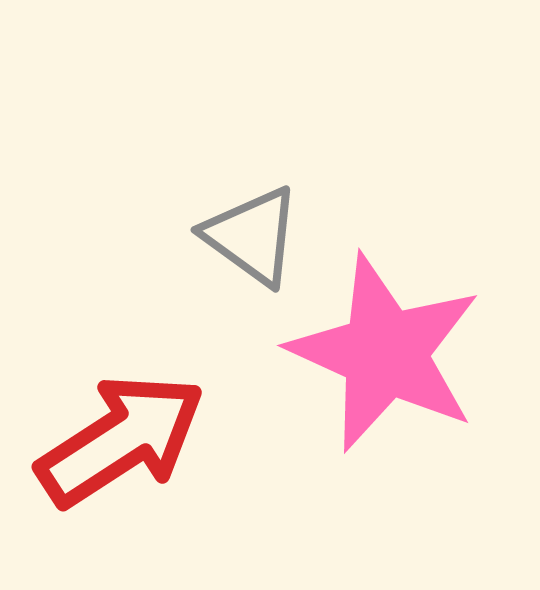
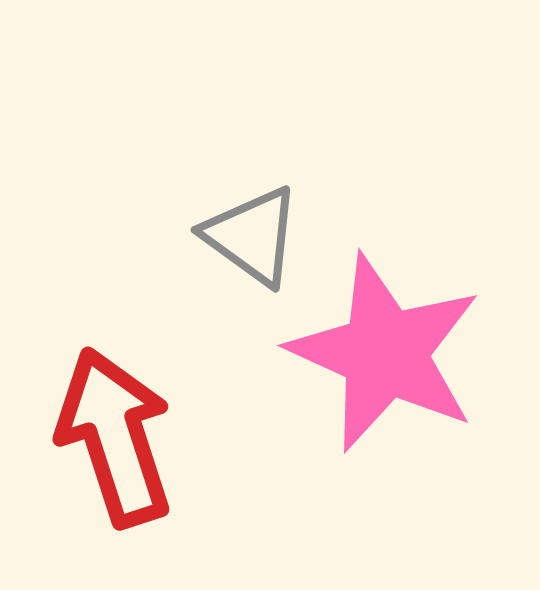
red arrow: moved 6 px left, 3 px up; rotated 75 degrees counterclockwise
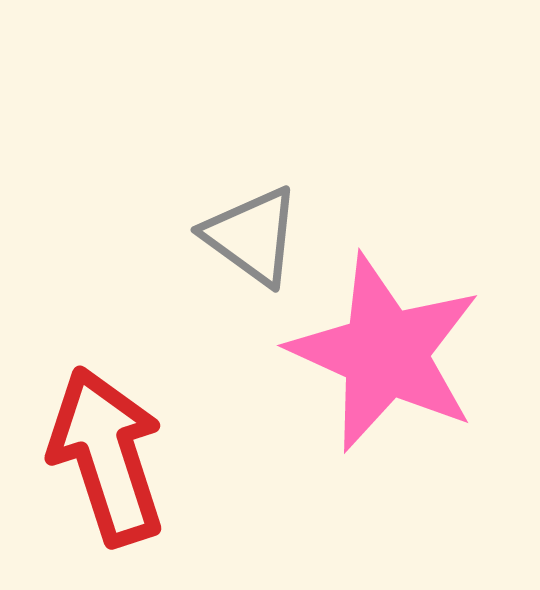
red arrow: moved 8 px left, 19 px down
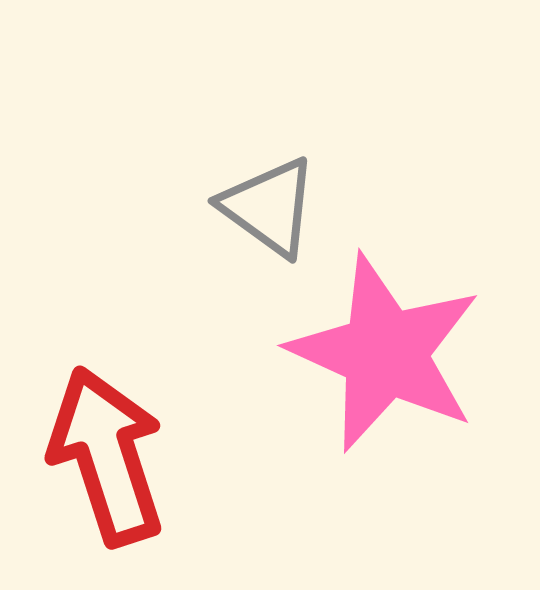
gray triangle: moved 17 px right, 29 px up
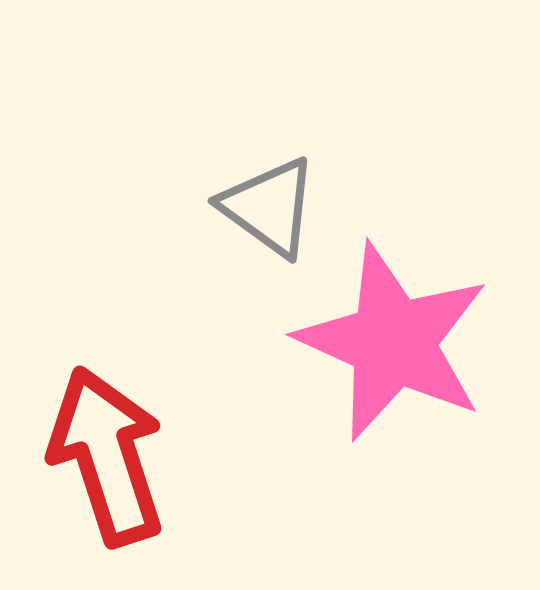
pink star: moved 8 px right, 11 px up
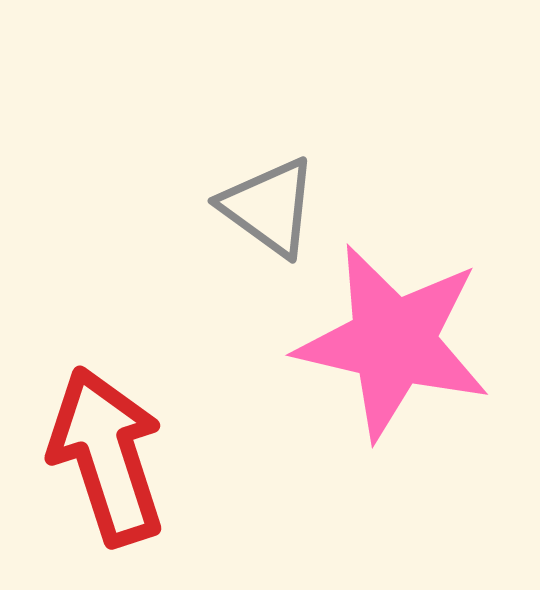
pink star: rotated 11 degrees counterclockwise
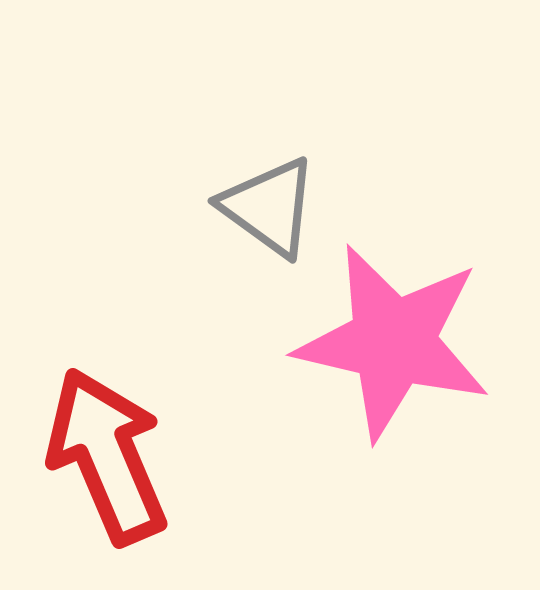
red arrow: rotated 5 degrees counterclockwise
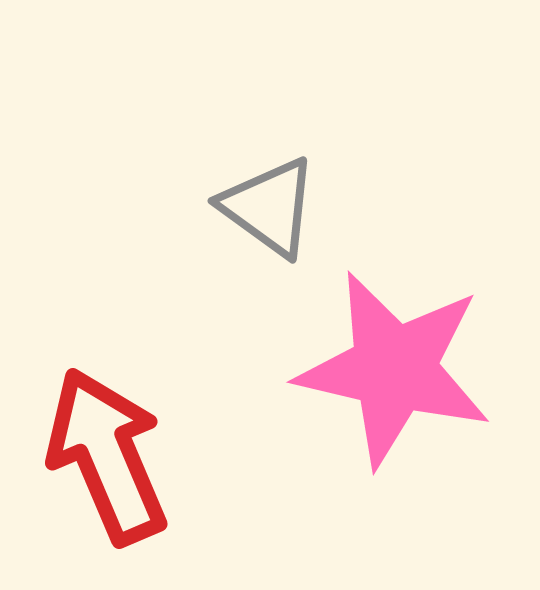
pink star: moved 1 px right, 27 px down
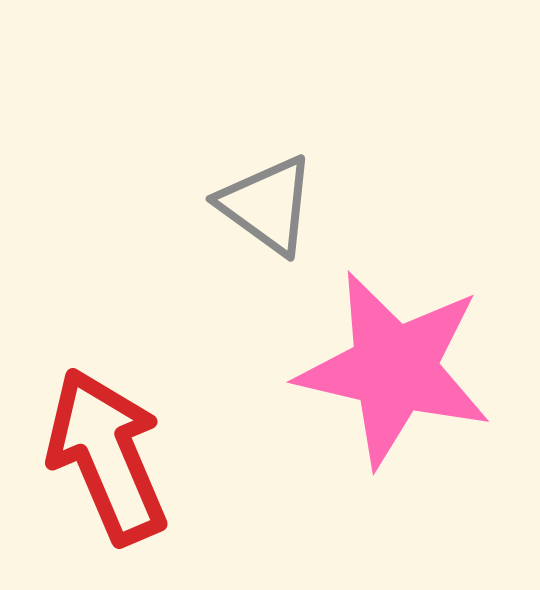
gray triangle: moved 2 px left, 2 px up
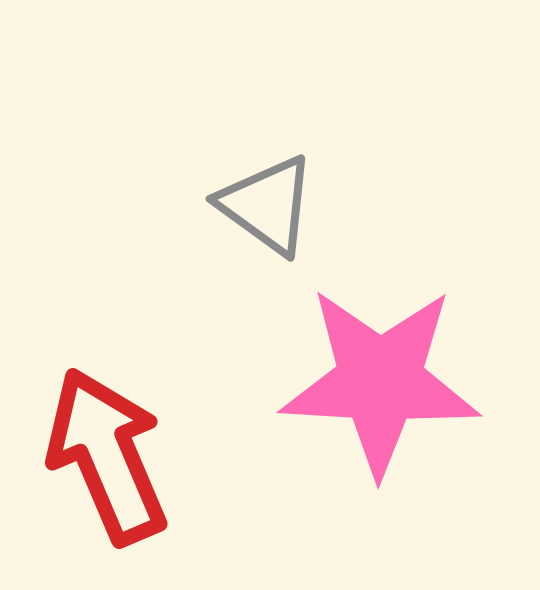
pink star: moved 14 px left, 12 px down; rotated 10 degrees counterclockwise
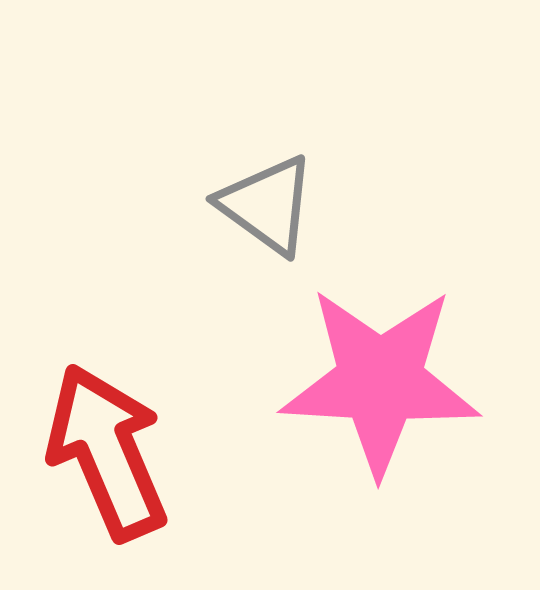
red arrow: moved 4 px up
